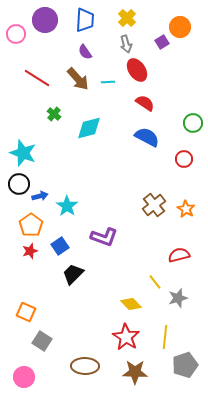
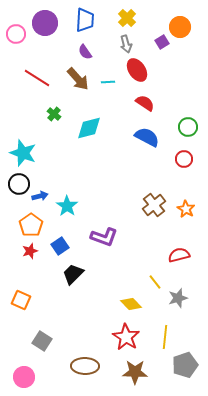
purple circle at (45, 20): moved 3 px down
green circle at (193, 123): moved 5 px left, 4 px down
orange square at (26, 312): moved 5 px left, 12 px up
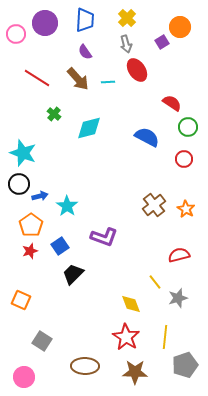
red semicircle at (145, 103): moved 27 px right
yellow diamond at (131, 304): rotated 25 degrees clockwise
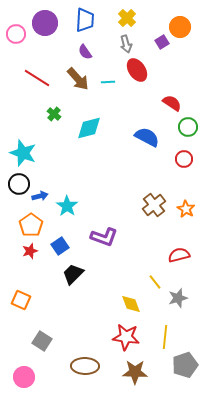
red star at (126, 337): rotated 24 degrees counterclockwise
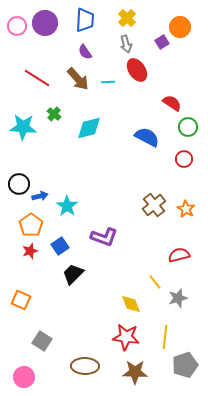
pink circle at (16, 34): moved 1 px right, 8 px up
cyan star at (23, 153): moved 26 px up; rotated 16 degrees counterclockwise
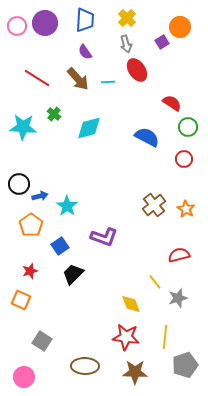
red star at (30, 251): moved 20 px down
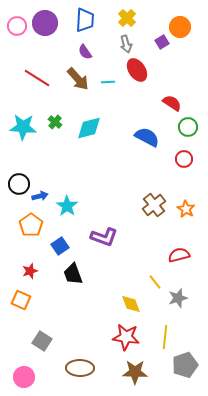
green cross at (54, 114): moved 1 px right, 8 px down
black trapezoid at (73, 274): rotated 65 degrees counterclockwise
brown ellipse at (85, 366): moved 5 px left, 2 px down
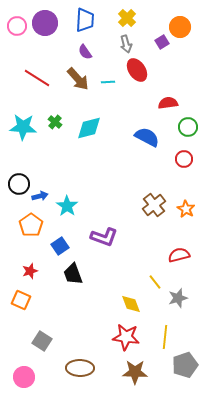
red semicircle at (172, 103): moved 4 px left; rotated 42 degrees counterclockwise
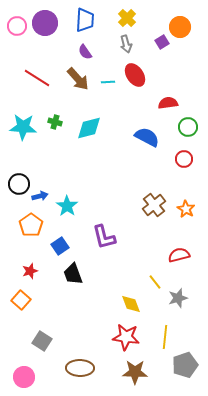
red ellipse at (137, 70): moved 2 px left, 5 px down
green cross at (55, 122): rotated 24 degrees counterclockwise
purple L-shape at (104, 237): rotated 56 degrees clockwise
orange square at (21, 300): rotated 18 degrees clockwise
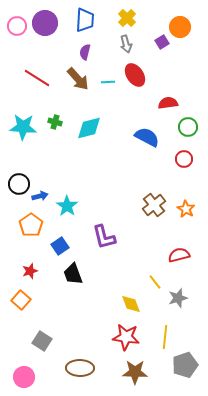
purple semicircle at (85, 52): rotated 49 degrees clockwise
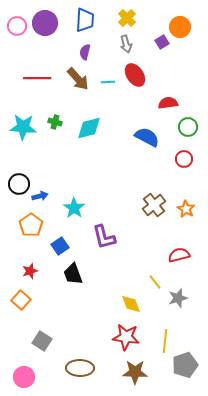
red line at (37, 78): rotated 32 degrees counterclockwise
cyan star at (67, 206): moved 7 px right, 2 px down
yellow line at (165, 337): moved 4 px down
